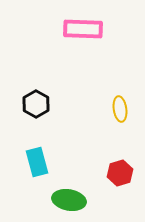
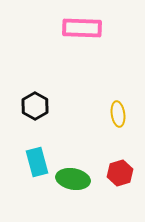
pink rectangle: moved 1 px left, 1 px up
black hexagon: moved 1 px left, 2 px down
yellow ellipse: moved 2 px left, 5 px down
green ellipse: moved 4 px right, 21 px up
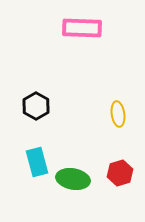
black hexagon: moved 1 px right
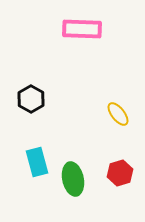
pink rectangle: moved 1 px down
black hexagon: moved 5 px left, 7 px up
yellow ellipse: rotated 30 degrees counterclockwise
green ellipse: rotated 68 degrees clockwise
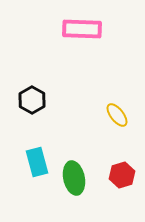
black hexagon: moved 1 px right, 1 px down
yellow ellipse: moved 1 px left, 1 px down
red hexagon: moved 2 px right, 2 px down
green ellipse: moved 1 px right, 1 px up
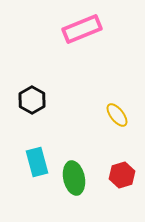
pink rectangle: rotated 24 degrees counterclockwise
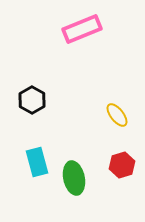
red hexagon: moved 10 px up
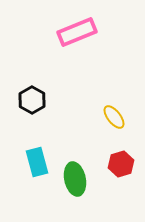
pink rectangle: moved 5 px left, 3 px down
yellow ellipse: moved 3 px left, 2 px down
red hexagon: moved 1 px left, 1 px up
green ellipse: moved 1 px right, 1 px down
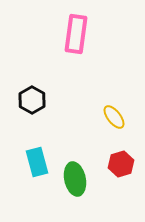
pink rectangle: moved 1 px left, 2 px down; rotated 60 degrees counterclockwise
